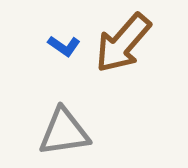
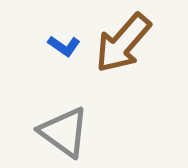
gray triangle: rotated 44 degrees clockwise
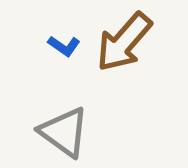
brown arrow: moved 1 px right, 1 px up
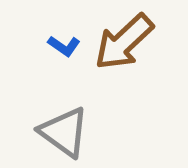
brown arrow: rotated 6 degrees clockwise
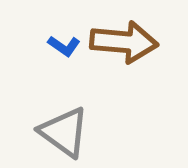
brown arrow: rotated 132 degrees counterclockwise
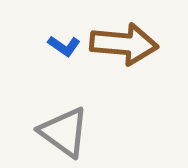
brown arrow: moved 2 px down
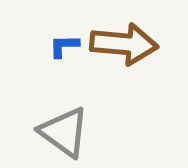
blue L-shape: rotated 144 degrees clockwise
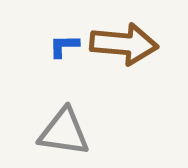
gray triangle: rotated 28 degrees counterclockwise
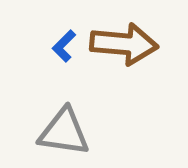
blue L-shape: rotated 44 degrees counterclockwise
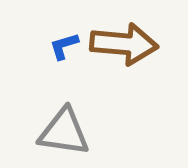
blue L-shape: rotated 28 degrees clockwise
